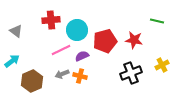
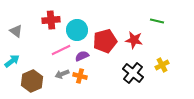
black cross: moved 2 px right; rotated 30 degrees counterclockwise
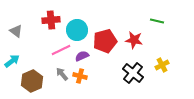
gray arrow: rotated 72 degrees clockwise
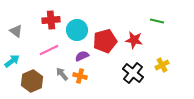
pink line: moved 12 px left
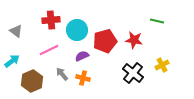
orange cross: moved 3 px right, 2 px down
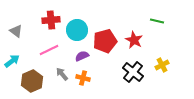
red star: rotated 18 degrees clockwise
black cross: moved 1 px up
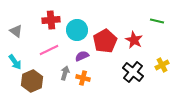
red pentagon: rotated 15 degrees counterclockwise
cyan arrow: moved 3 px right, 1 px down; rotated 91 degrees clockwise
gray arrow: moved 3 px right, 1 px up; rotated 56 degrees clockwise
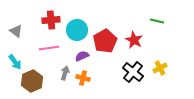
pink line: moved 2 px up; rotated 18 degrees clockwise
yellow cross: moved 2 px left, 3 px down
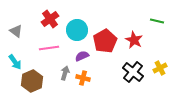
red cross: moved 1 px left, 1 px up; rotated 30 degrees counterclockwise
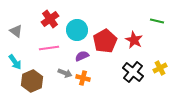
gray arrow: rotated 96 degrees clockwise
